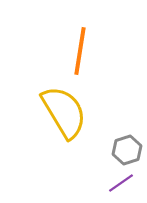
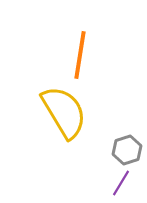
orange line: moved 4 px down
purple line: rotated 24 degrees counterclockwise
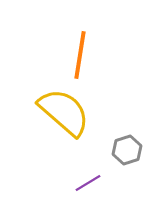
yellow semicircle: rotated 18 degrees counterclockwise
purple line: moved 33 px left; rotated 28 degrees clockwise
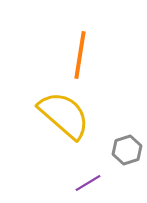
yellow semicircle: moved 3 px down
